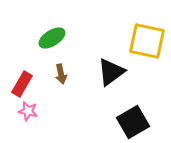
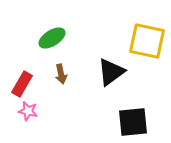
black square: rotated 24 degrees clockwise
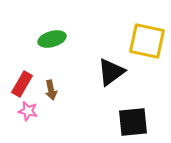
green ellipse: moved 1 px down; rotated 16 degrees clockwise
brown arrow: moved 10 px left, 16 px down
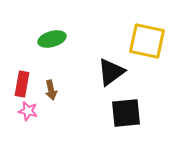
red rectangle: rotated 20 degrees counterclockwise
black square: moved 7 px left, 9 px up
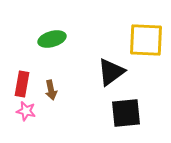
yellow square: moved 1 px left, 1 px up; rotated 9 degrees counterclockwise
pink star: moved 2 px left
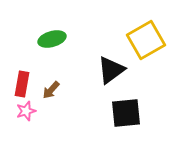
yellow square: rotated 33 degrees counterclockwise
black triangle: moved 2 px up
brown arrow: rotated 54 degrees clockwise
pink star: rotated 30 degrees counterclockwise
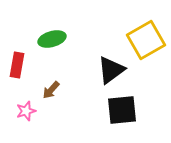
red rectangle: moved 5 px left, 19 px up
black square: moved 4 px left, 3 px up
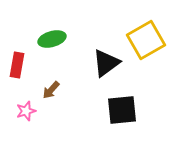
black triangle: moved 5 px left, 7 px up
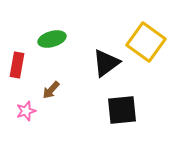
yellow square: moved 2 px down; rotated 24 degrees counterclockwise
